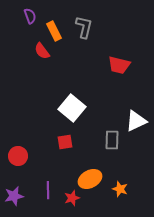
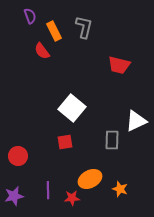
red star: rotated 14 degrees clockwise
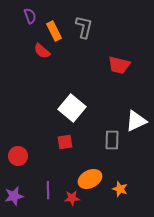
red semicircle: rotated 12 degrees counterclockwise
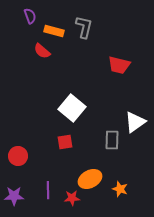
orange rectangle: rotated 48 degrees counterclockwise
white triangle: moved 1 px left, 1 px down; rotated 10 degrees counterclockwise
purple star: rotated 12 degrees clockwise
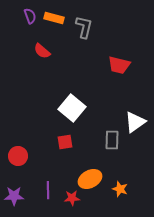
orange rectangle: moved 13 px up
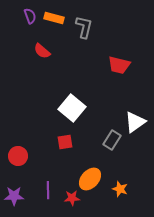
gray rectangle: rotated 30 degrees clockwise
orange ellipse: rotated 20 degrees counterclockwise
